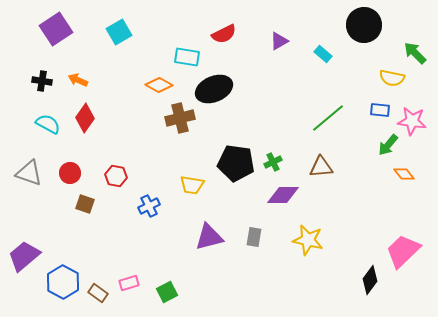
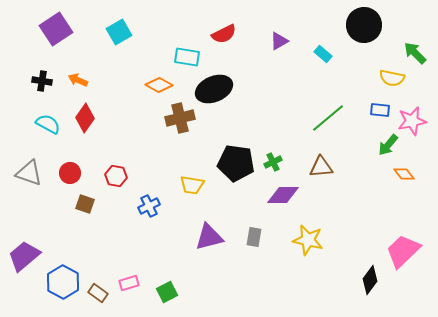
pink star at (412, 121): rotated 20 degrees counterclockwise
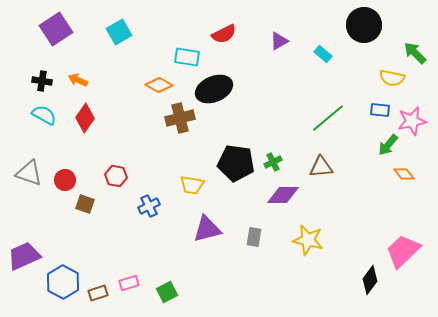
cyan semicircle at (48, 124): moved 4 px left, 9 px up
red circle at (70, 173): moved 5 px left, 7 px down
purple triangle at (209, 237): moved 2 px left, 8 px up
purple trapezoid at (24, 256): rotated 16 degrees clockwise
brown rectangle at (98, 293): rotated 54 degrees counterclockwise
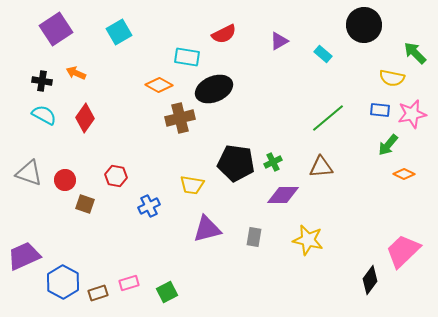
orange arrow at (78, 80): moved 2 px left, 7 px up
pink star at (412, 121): moved 7 px up
orange diamond at (404, 174): rotated 25 degrees counterclockwise
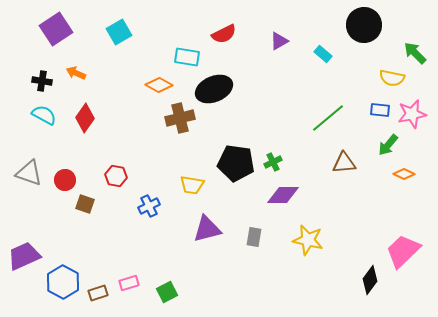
brown triangle at (321, 167): moved 23 px right, 4 px up
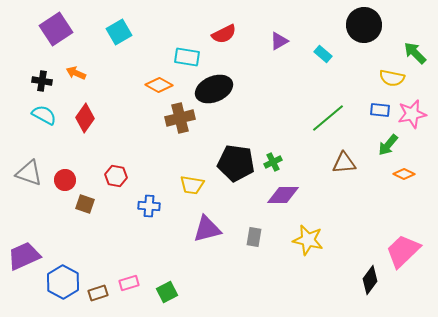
blue cross at (149, 206): rotated 30 degrees clockwise
